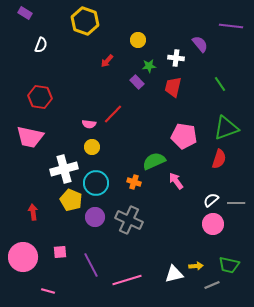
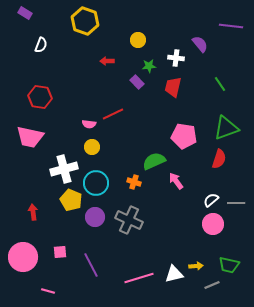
red arrow at (107, 61): rotated 48 degrees clockwise
red line at (113, 114): rotated 20 degrees clockwise
pink line at (127, 280): moved 12 px right, 2 px up
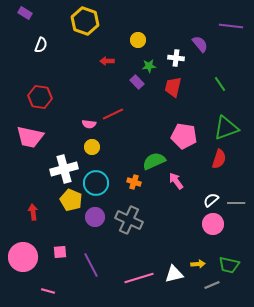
yellow arrow at (196, 266): moved 2 px right, 2 px up
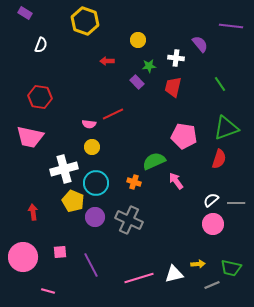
yellow pentagon at (71, 200): moved 2 px right, 1 px down
green trapezoid at (229, 265): moved 2 px right, 3 px down
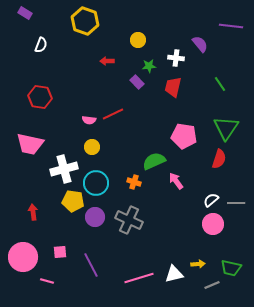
pink semicircle at (89, 124): moved 4 px up
green triangle at (226, 128): rotated 36 degrees counterclockwise
pink trapezoid at (30, 137): moved 7 px down
yellow pentagon at (73, 201): rotated 15 degrees counterclockwise
pink line at (48, 291): moved 1 px left, 10 px up
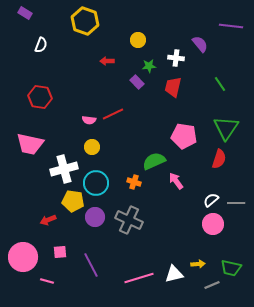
red arrow at (33, 212): moved 15 px right, 8 px down; rotated 105 degrees counterclockwise
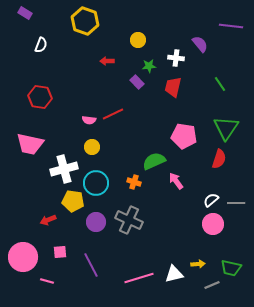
purple circle at (95, 217): moved 1 px right, 5 px down
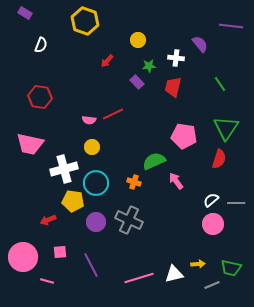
red arrow at (107, 61): rotated 48 degrees counterclockwise
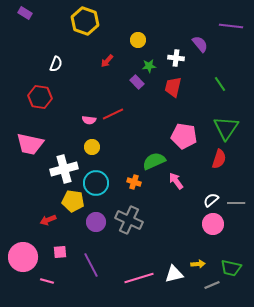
white semicircle at (41, 45): moved 15 px right, 19 px down
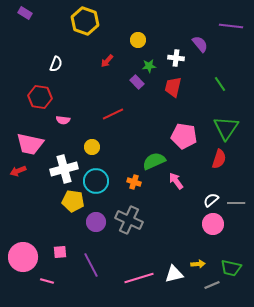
pink semicircle at (89, 120): moved 26 px left
cyan circle at (96, 183): moved 2 px up
red arrow at (48, 220): moved 30 px left, 49 px up
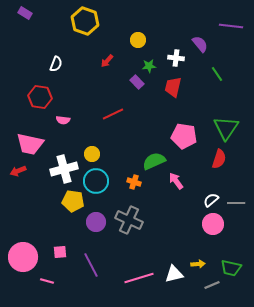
green line at (220, 84): moved 3 px left, 10 px up
yellow circle at (92, 147): moved 7 px down
